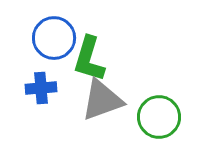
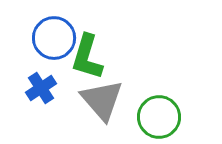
green L-shape: moved 2 px left, 2 px up
blue cross: rotated 28 degrees counterclockwise
gray triangle: rotated 51 degrees counterclockwise
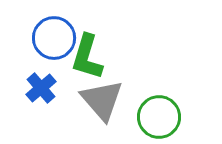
blue cross: rotated 8 degrees counterclockwise
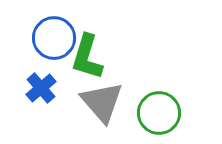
gray triangle: moved 2 px down
green circle: moved 4 px up
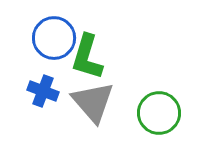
blue cross: moved 2 px right, 3 px down; rotated 28 degrees counterclockwise
gray triangle: moved 9 px left
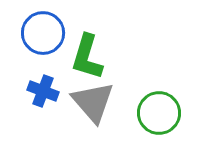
blue circle: moved 11 px left, 5 px up
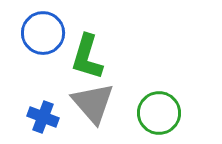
blue cross: moved 26 px down
gray triangle: moved 1 px down
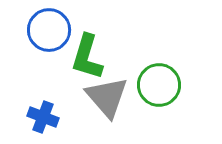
blue circle: moved 6 px right, 3 px up
gray triangle: moved 14 px right, 6 px up
green circle: moved 28 px up
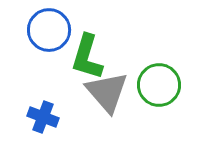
gray triangle: moved 5 px up
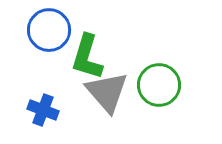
blue cross: moved 7 px up
